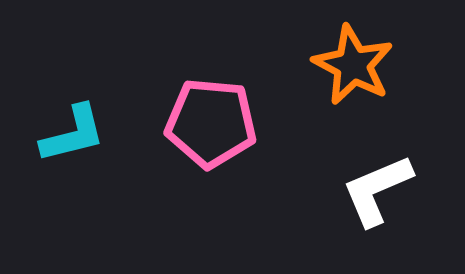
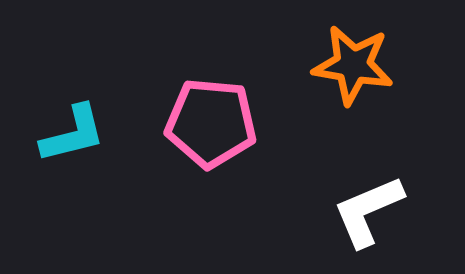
orange star: rotated 18 degrees counterclockwise
white L-shape: moved 9 px left, 21 px down
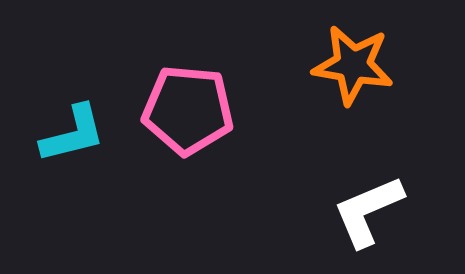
pink pentagon: moved 23 px left, 13 px up
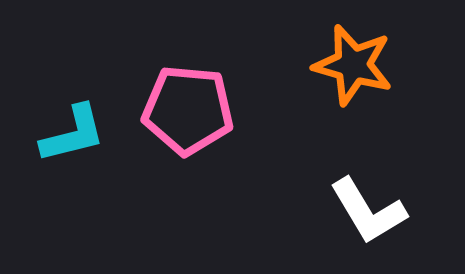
orange star: rotated 6 degrees clockwise
white L-shape: rotated 98 degrees counterclockwise
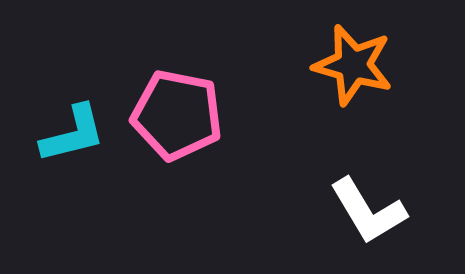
pink pentagon: moved 11 px left, 5 px down; rotated 6 degrees clockwise
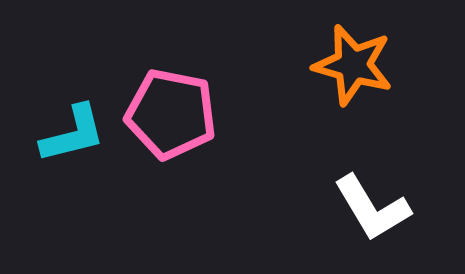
pink pentagon: moved 6 px left, 1 px up
white L-shape: moved 4 px right, 3 px up
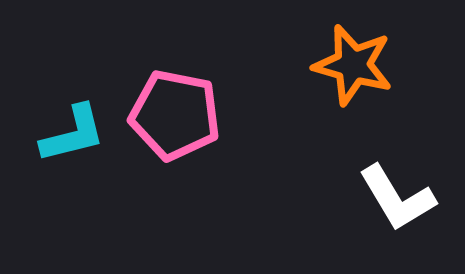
pink pentagon: moved 4 px right, 1 px down
white L-shape: moved 25 px right, 10 px up
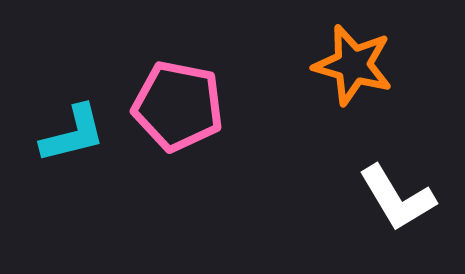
pink pentagon: moved 3 px right, 9 px up
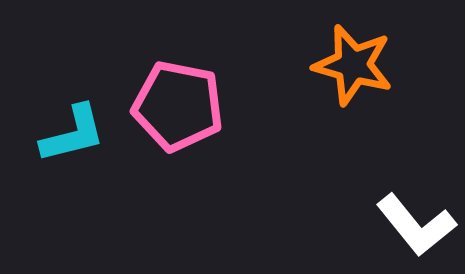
white L-shape: moved 19 px right, 27 px down; rotated 8 degrees counterclockwise
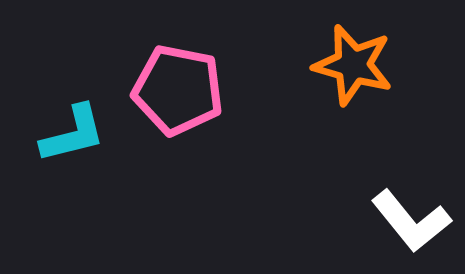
pink pentagon: moved 16 px up
white L-shape: moved 5 px left, 4 px up
